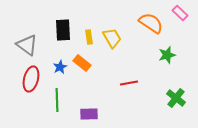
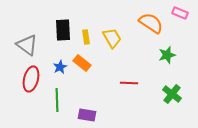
pink rectangle: rotated 21 degrees counterclockwise
yellow rectangle: moved 3 px left
red line: rotated 12 degrees clockwise
green cross: moved 4 px left, 4 px up
purple rectangle: moved 2 px left, 1 px down; rotated 12 degrees clockwise
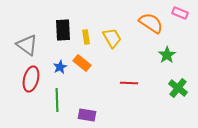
green star: rotated 18 degrees counterclockwise
green cross: moved 6 px right, 6 px up
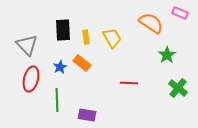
gray triangle: rotated 10 degrees clockwise
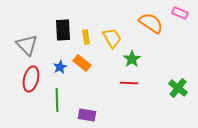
green star: moved 35 px left, 4 px down
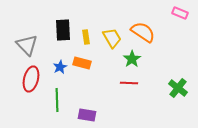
orange semicircle: moved 8 px left, 9 px down
orange rectangle: rotated 24 degrees counterclockwise
